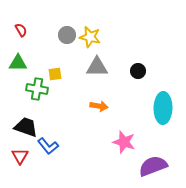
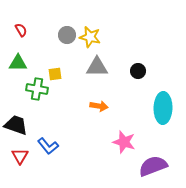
black trapezoid: moved 10 px left, 2 px up
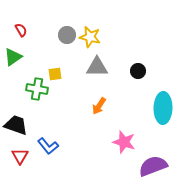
green triangle: moved 5 px left, 6 px up; rotated 36 degrees counterclockwise
orange arrow: rotated 114 degrees clockwise
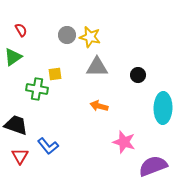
black circle: moved 4 px down
orange arrow: rotated 72 degrees clockwise
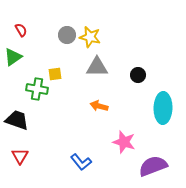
black trapezoid: moved 1 px right, 5 px up
blue L-shape: moved 33 px right, 16 px down
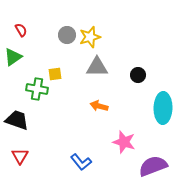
yellow star: rotated 30 degrees counterclockwise
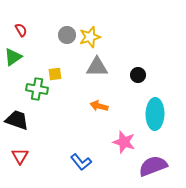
cyan ellipse: moved 8 px left, 6 px down
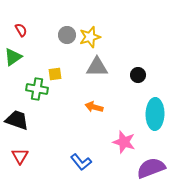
orange arrow: moved 5 px left, 1 px down
purple semicircle: moved 2 px left, 2 px down
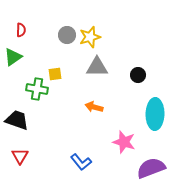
red semicircle: rotated 32 degrees clockwise
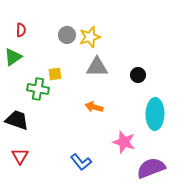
green cross: moved 1 px right
